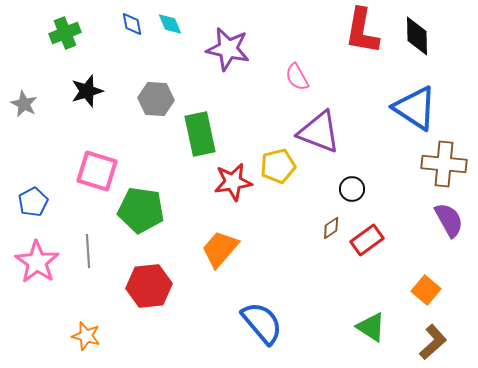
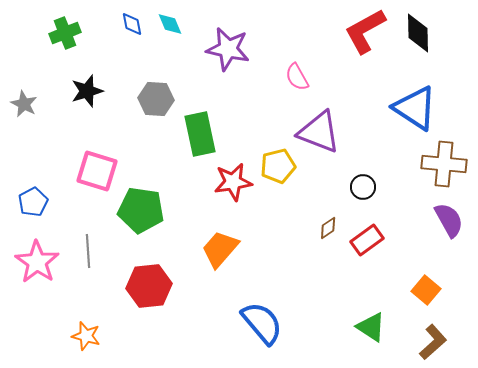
red L-shape: moved 3 px right; rotated 51 degrees clockwise
black diamond: moved 1 px right, 3 px up
black circle: moved 11 px right, 2 px up
brown diamond: moved 3 px left
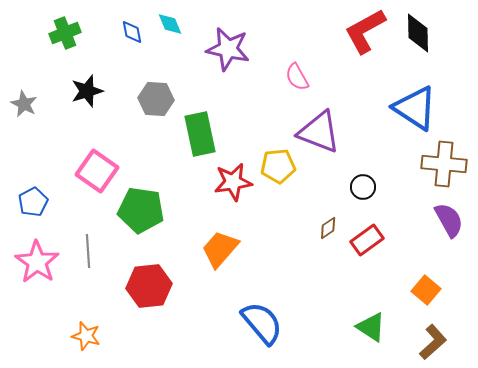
blue diamond: moved 8 px down
yellow pentagon: rotated 8 degrees clockwise
pink square: rotated 18 degrees clockwise
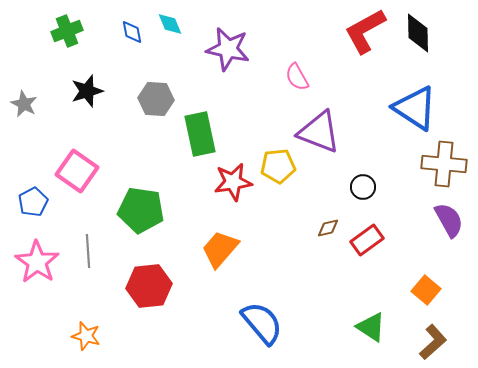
green cross: moved 2 px right, 2 px up
pink square: moved 20 px left
brown diamond: rotated 20 degrees clockwise
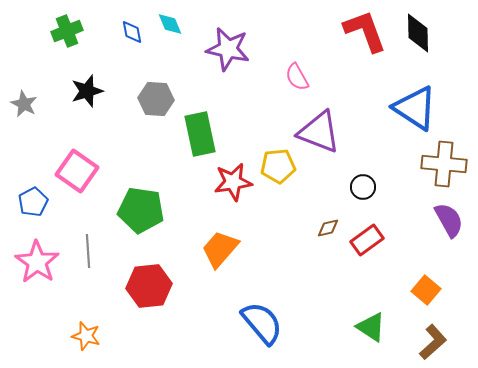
red L-shape: rotated 99 degrees clockwise
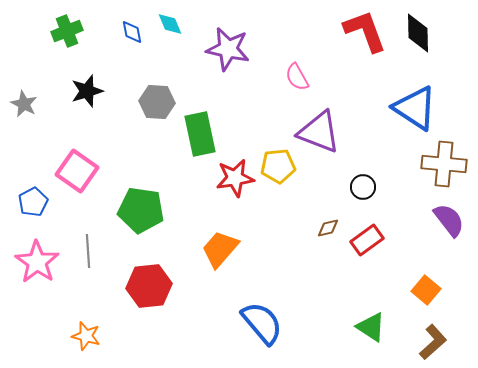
gray hexagon: moved 1 px right, 3 px down
red star: moved 2 px right, 4 px up
purple semicircle: rotated 9 degrees counterclockwise
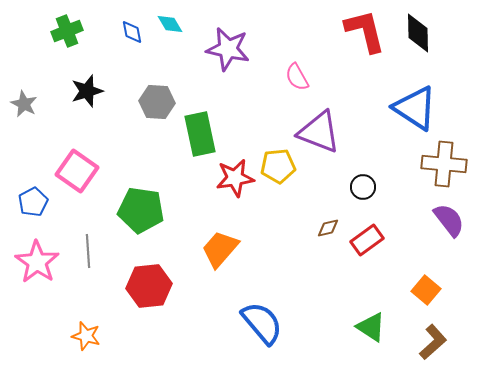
cyan diamond: rotated 8 degrees counterclockwise
red L-shape: rotated 6 degrees clockwise
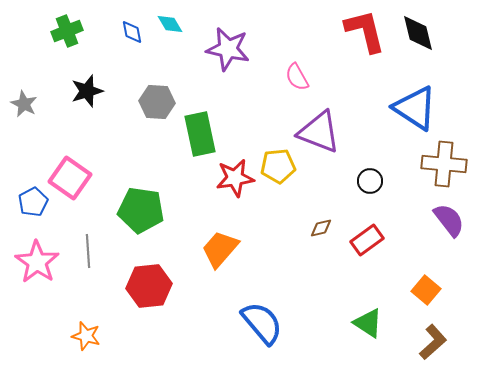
black diamond: rotated 12 degrees counterclockwise
pink square: moved 7 px left, 7 px down
black circle: moved 7 px right, 6 px up
brown diamond: moved 7 px left
green triangle: moved 3 px left, 4 px up
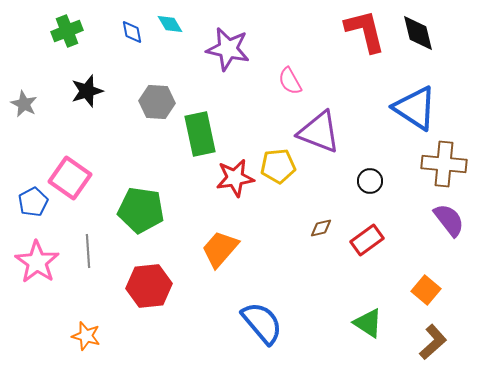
pink semicircle: moved 7 px left, 4 px down
